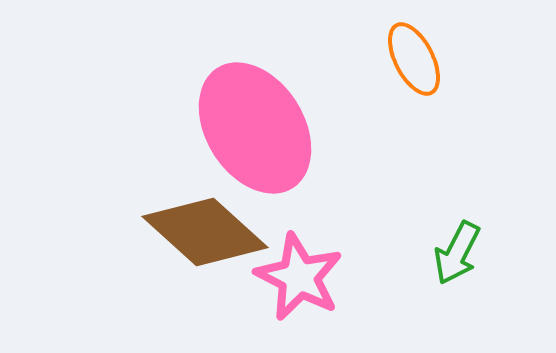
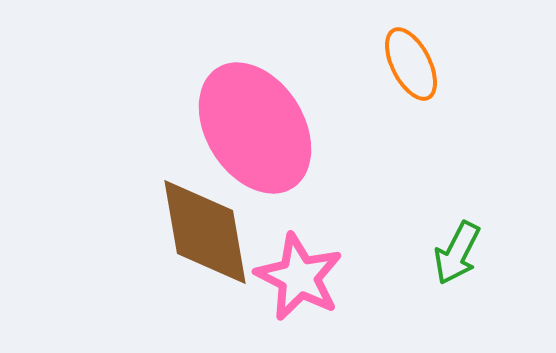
orange ellipse: moved 3 px left, 5 px down
brown diamond: rotated 38 degrees clockwise
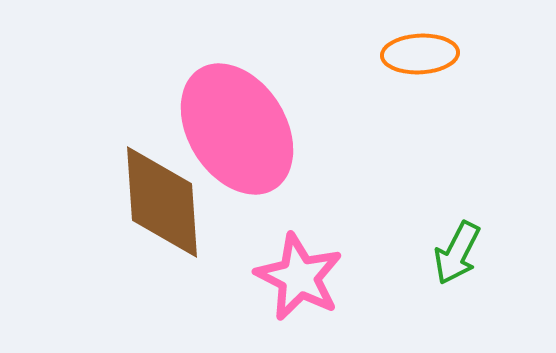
orange ellipse: moved 9 px right, 10 px up; rotated 66 degrees counterclockwise
pink ellipse: moved 18 px left, 1 px down
brown diamond: moved 43 px left, 30 px up; rotated 6 degrees clockwise
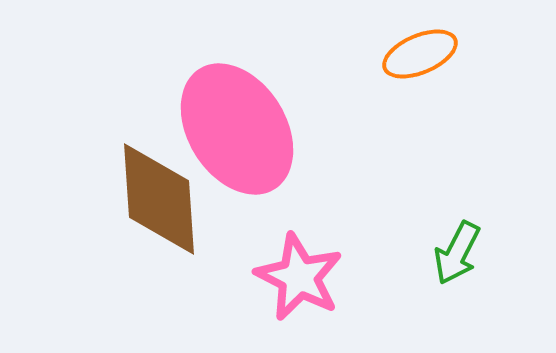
orange ellipse: rotated 20 degrees counterclockwise
brown diamond: moved 3 px left, 3 px up
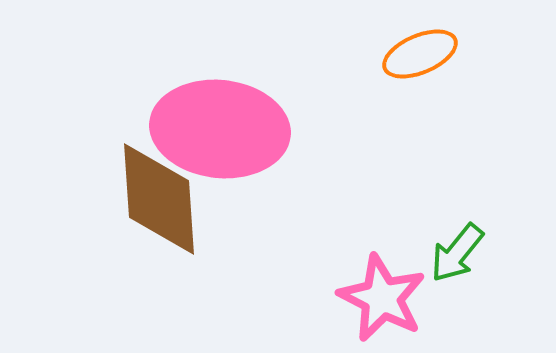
pink ellipse: moved 17 px left; rotated 52 degrees counterclockwise
green arrow: rotated 12 degrees clockwise
pink star: moved 83 px right, 21 px down
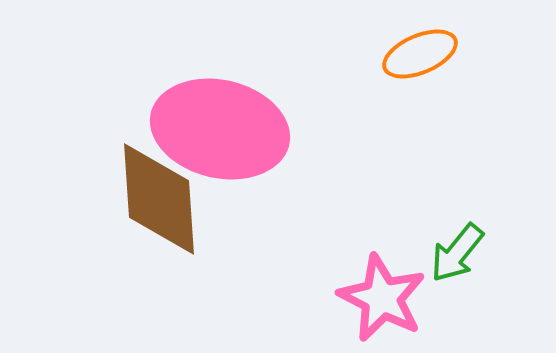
pink ellipse: rotated 7 degrees clockwise
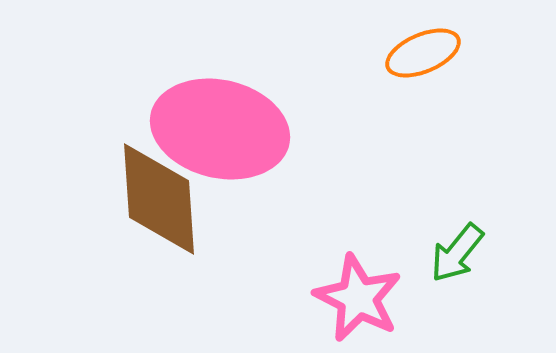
orange ellipse: moved 3 px right, 1 px up
pink star: moved 24 px left
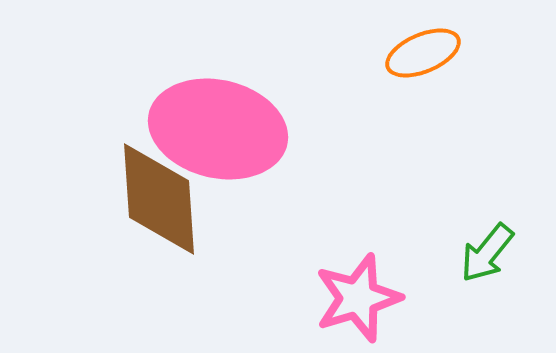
pink ellipse: moved 2 px left
green arrow: moved 30 px right
pink star: rotated 28 degrees clockwise
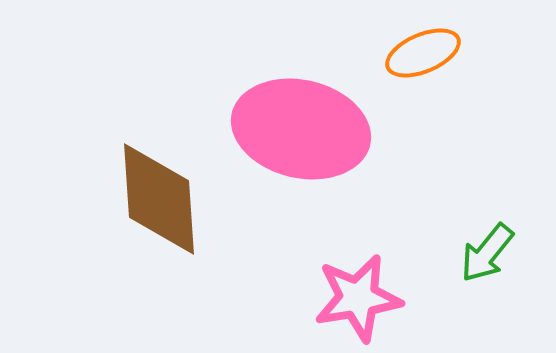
pink ellipse: moved 83 px right
pink star: rotated 8 degrees clockwise
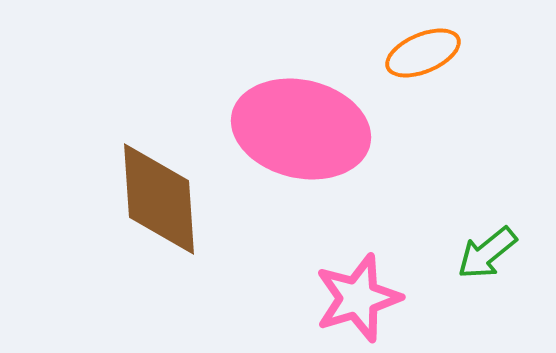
green arrow: rotated 12 degrees clockwise
pink star: rotated 8 degrees counterclockwise
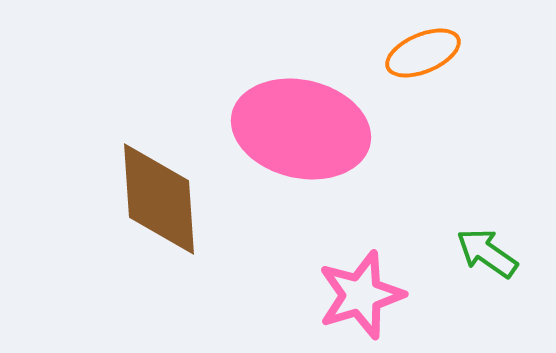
green arrow: rotated 74 degrees clockwise
pink star: moved 3 px right, 3 px up
